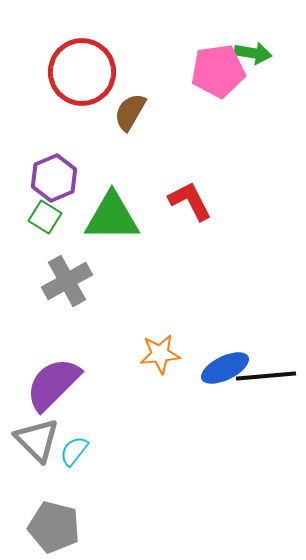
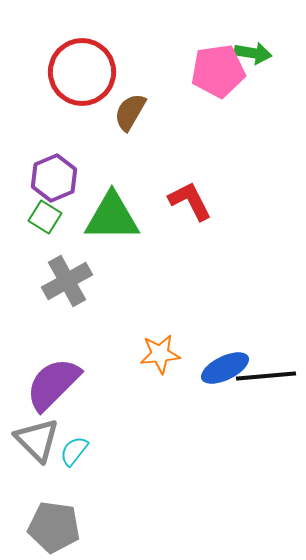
gray pentagon: rotated 6 degrees counterclockwise
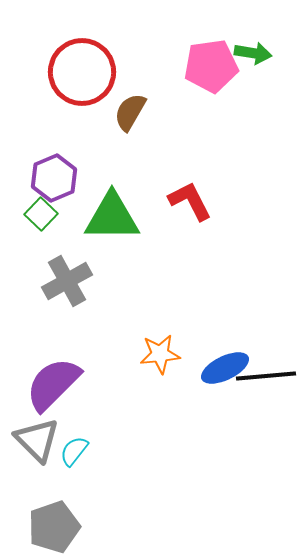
pink pentagon: moved 7 px left, 5 px up
green square: moved 4 px left, 3 px up; rotated 12 degrees clockwise
gray pentagon: rotated 27 degrees counterclockwise
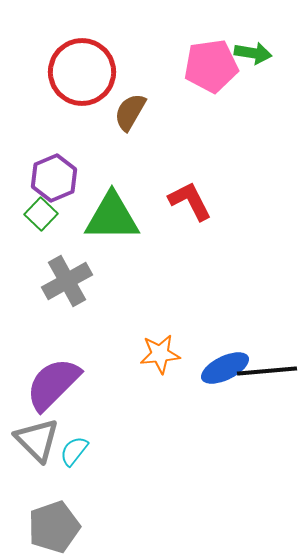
black line: moved 1 px right, 5 px up
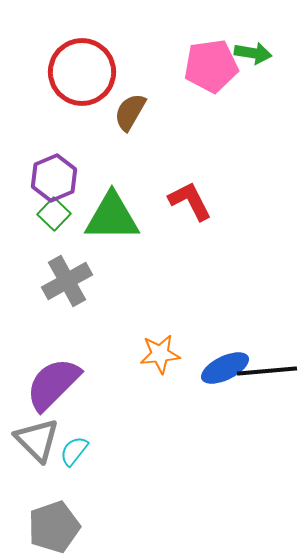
green square: moved 13 px right
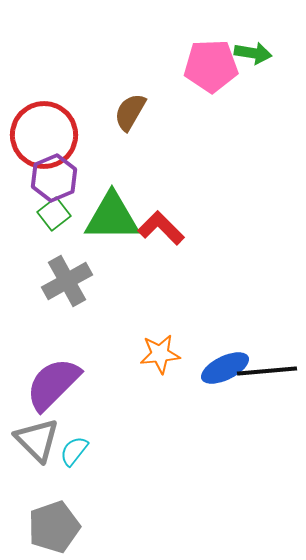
pink pentagon: rotated 6 degrees clockwise
red circle: moved 38 px left, 63 px down
red L-shape: moved 29 px left, 27 px down; rotated 18 degrees counterclockwise
green square: rotated 8 degrees clockwise
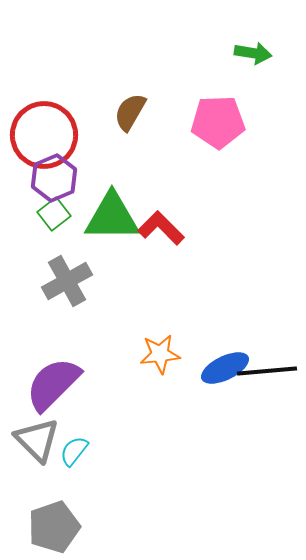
pink pentagon: moved 7 px right, 56 px down
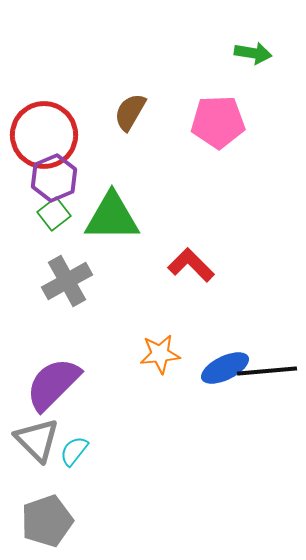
red L-shape: moved 30 px right, 37 px down
gray pentagon: moved 7 px left, 6 px up
